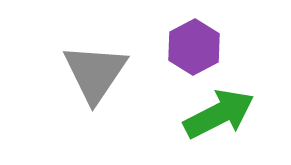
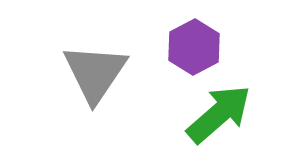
green arrow: rotated 14 degrees counterclockwise
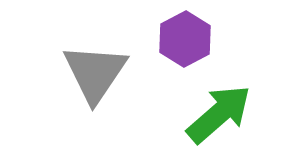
purple hexagon: moved 9 px left, 8 px up
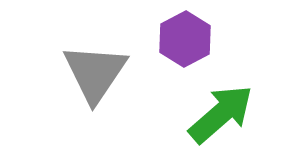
green arrow: moved 2 px right
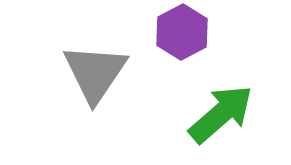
purple hexagon: moved 3 px left, 7 px up
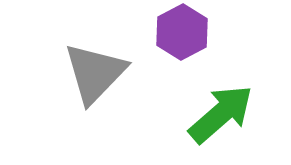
gray triangle: rotated 10 degrees clockwise
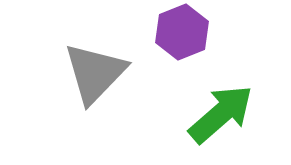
purple hexagon: rotated 6 degrees clockwise
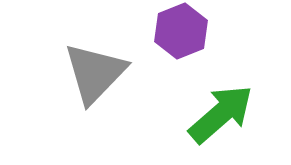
purple hexagon: moved 1 px left, 1 px up
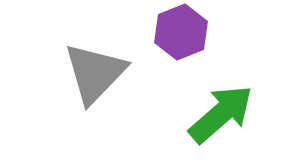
purple hexagon: moved 1 px down
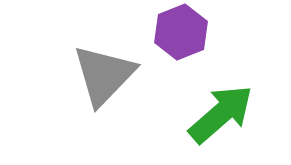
gray triangle: moved 9 px right, 2 px down
